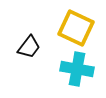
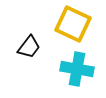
yellow square: moved 3 px left, 4 px up
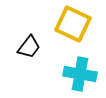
cyan cross: moved 3 px right, 5 px down
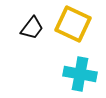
black trapezoid: moved 3 px right, 19 px up
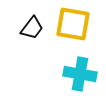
yellow square: rotated 15 degrees counterclockwise
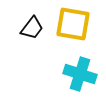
cyan cross: rotated 8 degrees clockwise
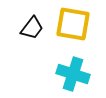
cyan cross: moved 7 px left
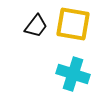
black trapezoid: moved 4 px right, 2 px up
